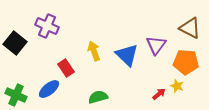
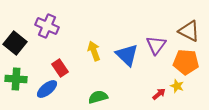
brown triangle: moved 1 px left, 3 px down
red rectangle: moved 6 px left
blue ellipse: moved 2 px left
green cross: moved 16 px up; rotated 20 degrees counterclockwise
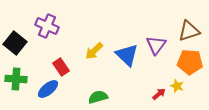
brown triangle: rotated 45 degrees counterclockwise
yellow arrow: rotated 114 degrees counterclockwise
orange pentagon: moved 4 px right
red rectangle: moved 1 px right, 1 px up
blue ellipse: moved 1 px right
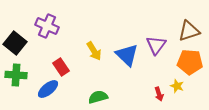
yellow arrow: rotated 78 degrees counterclockwise
green cross: moved 4 px up
red arrow: rotated 112 degrees clockwise
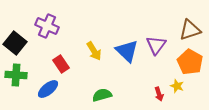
brown triangle: moved 1 px right, 1 px up
blue triangle: moved 4 px up
orange pentagon: rotated 25 degrees clockwise
red rectangle: moved 3 px up
green semicircle: moved 4 px right, 2 px up
